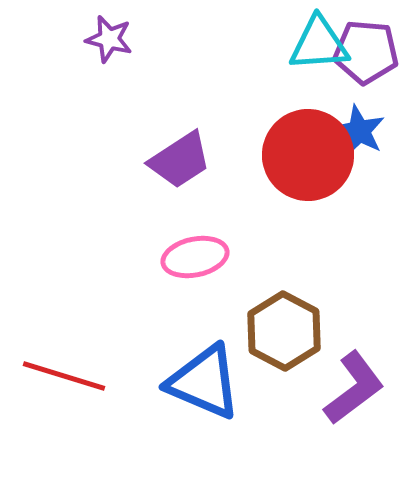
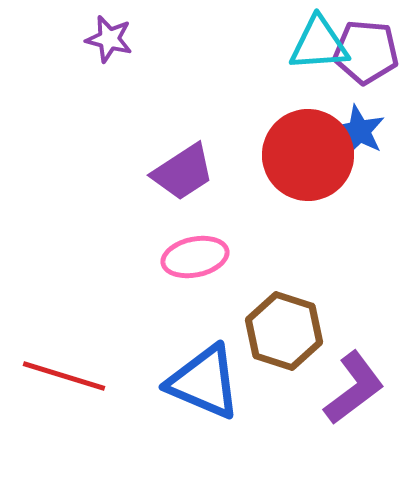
purple trapezoid: moved 3 px right, 12 px down
brown hexagon: rotated 10 degrees counterclockwise
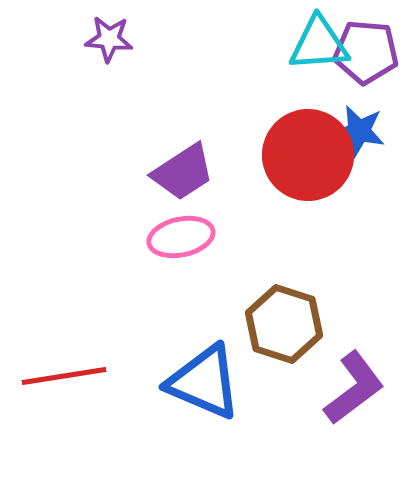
purple star: rotated 9 degrees counterclockwise
blue star: rotated 16 degrees counterclockwise
pink ellipse: moved 14 px left, 20 px up
brown hexagon: moved 7 px up
red line: rotated 26 degrees counterclockwise
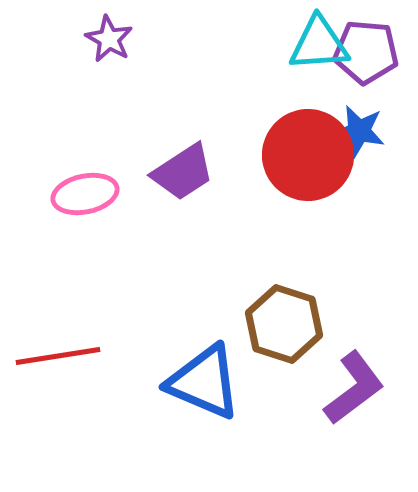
purple star: rotated 24 degrees clockwise
pink ellipse: moved 96 px left, 43 px up
red line: moved 6 px left, 20 px up
